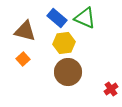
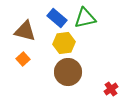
green triangle: rotated 35 degrees counterclockwise
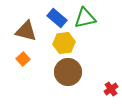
brown triangle: moved 1 px right
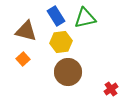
blue rectangle: moved 1 px left, 2 px up; rotated 18 degrees clockwise
yellow hexagon: moved 3 px left, 1 px up
